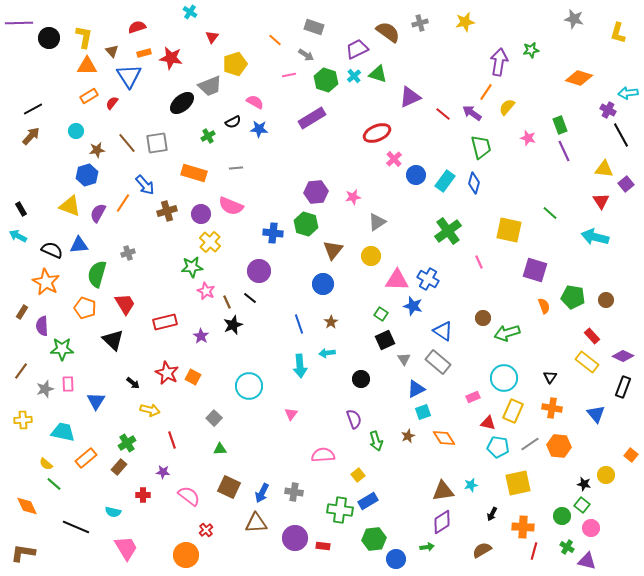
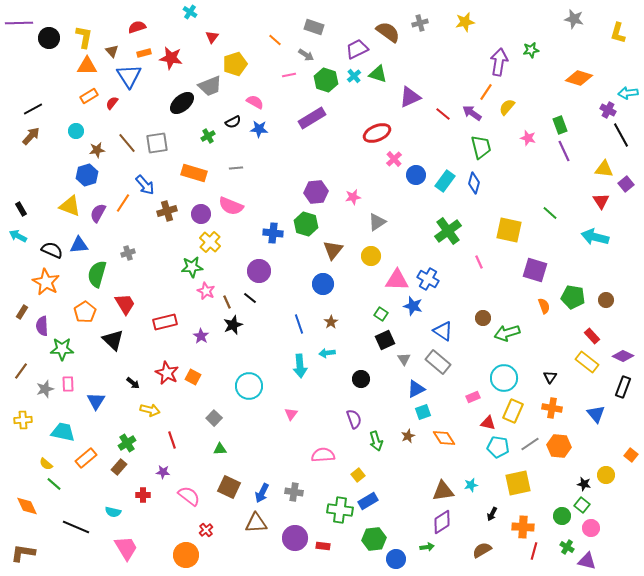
orange pentagon at (85, 308): moved 4 px down; rotated 20 degrees clockwise
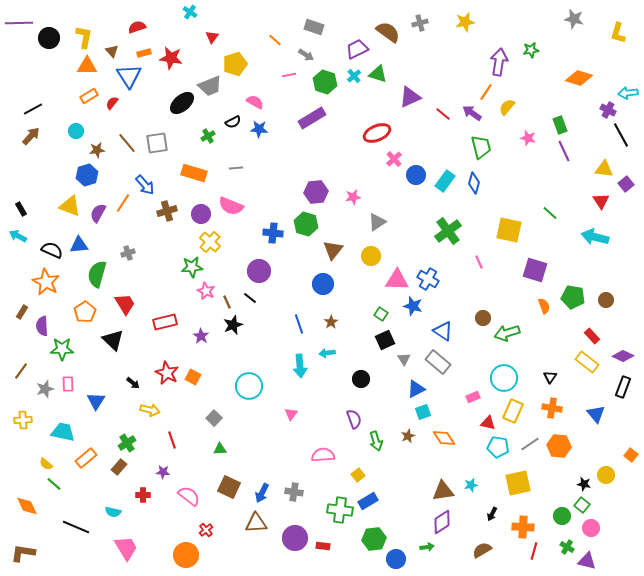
green hexagon at (326, 80): moved 1 px left, 2 px down
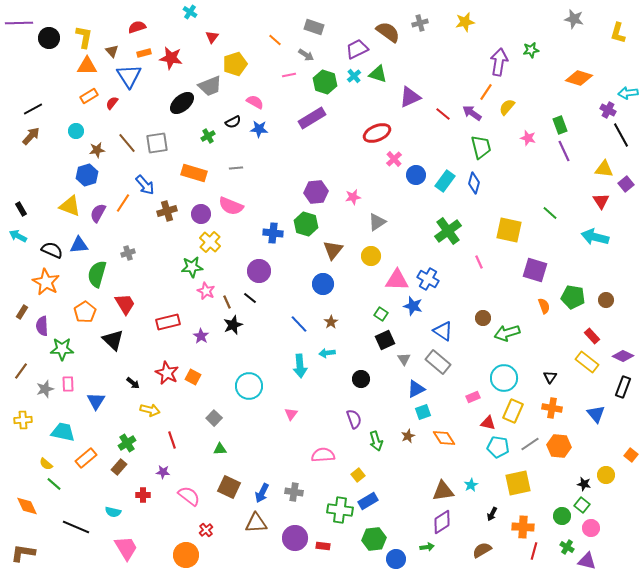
red rectangle at (165, 322): moved 3 px right
blue line at (299, 324): rotated 24 degrees counterclockwise
cyan star at (471, 485): rotated 16 degrees counterclockwise
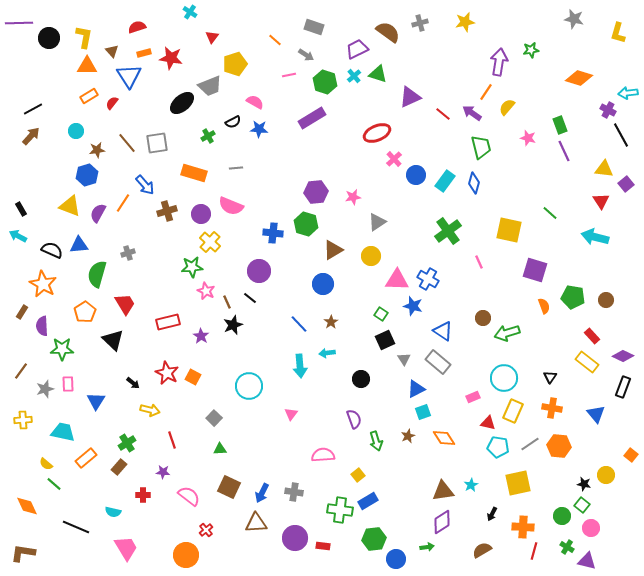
brown triangle at (333, 250): rotated 20 degrees clockwise
orange star at (46, 282): moved 3 px left, 2 px down
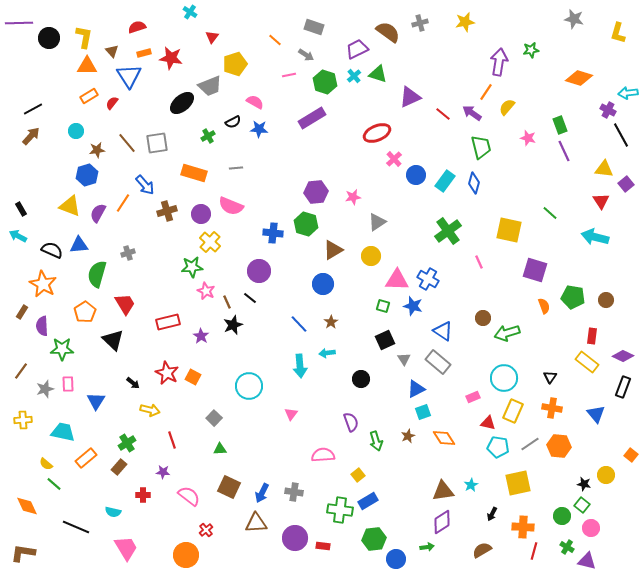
green square at (381, 314): moved 2 px right, 8 px up; rotated 16 degrees counterclockwise
red rectangle at (592, 336): rotated 49 degrees clockwise
purple semicircle at (354, 419): moved 3 px left, 3 px down
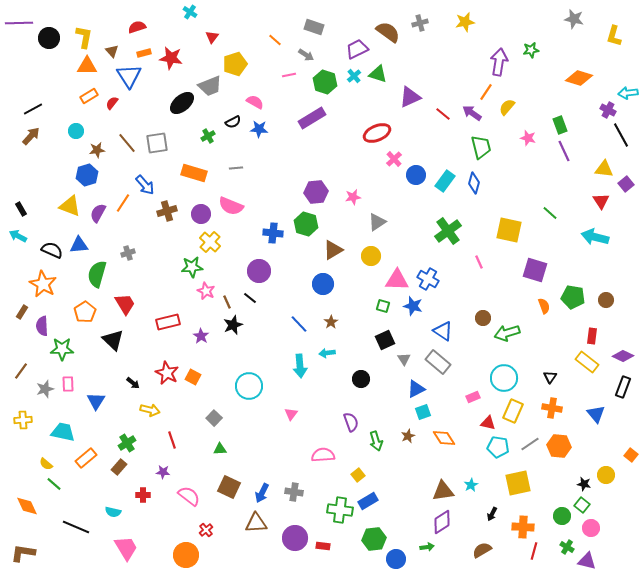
yellow L-shape at (618, 33): moved 4 px left, 3 px down
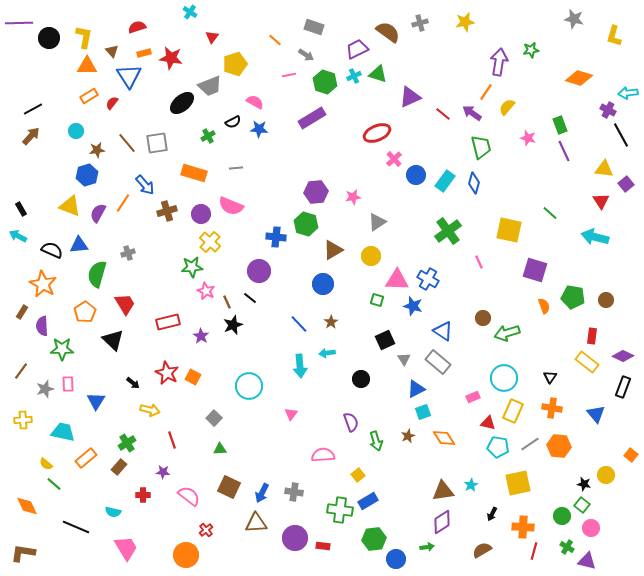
cyan cross at (354, 76): rotated 16 degrees clockwise
blue cross at (273, 233): moved 3 px right, 4 px down
green square at (383, 306): moved 6 px left, 6 px up
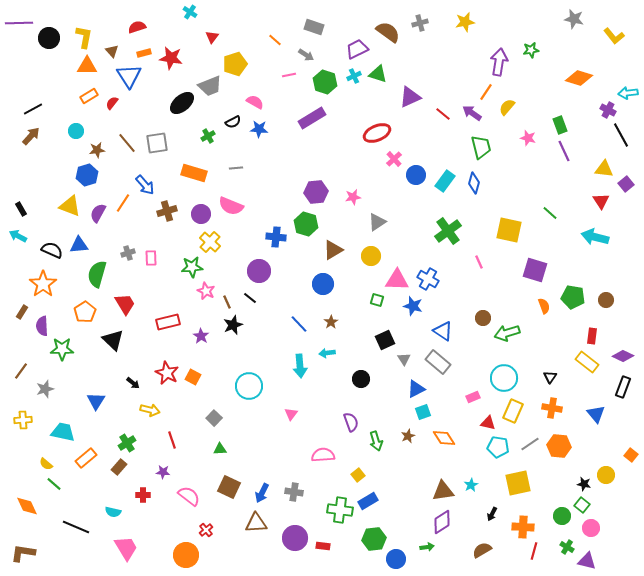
yellow L-shape at (614, 36): rotated 55 degrees counterclockwise
orange star at (43, 284): rotated 8 degrees clockwise
pink rectangle at (68, 384): moved 83 px right, 126 px up
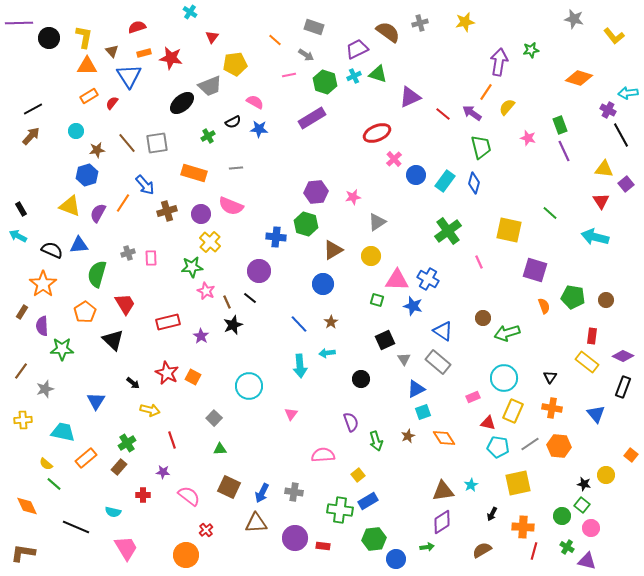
yellow pentagon at (235, 64): rotated 10 degrees clockwise
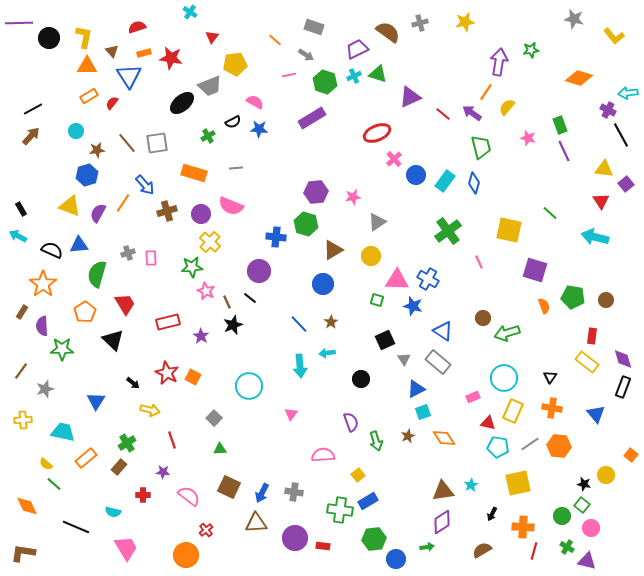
purple diamond at (623, 356): moved 3 px down; rotated 50 degrees clockwise
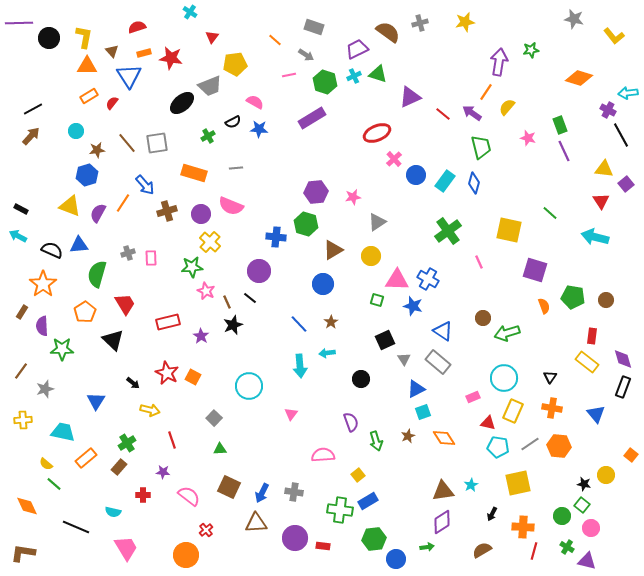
black rectangle at (21, 209): rotated 32 degrees counterclockwise
